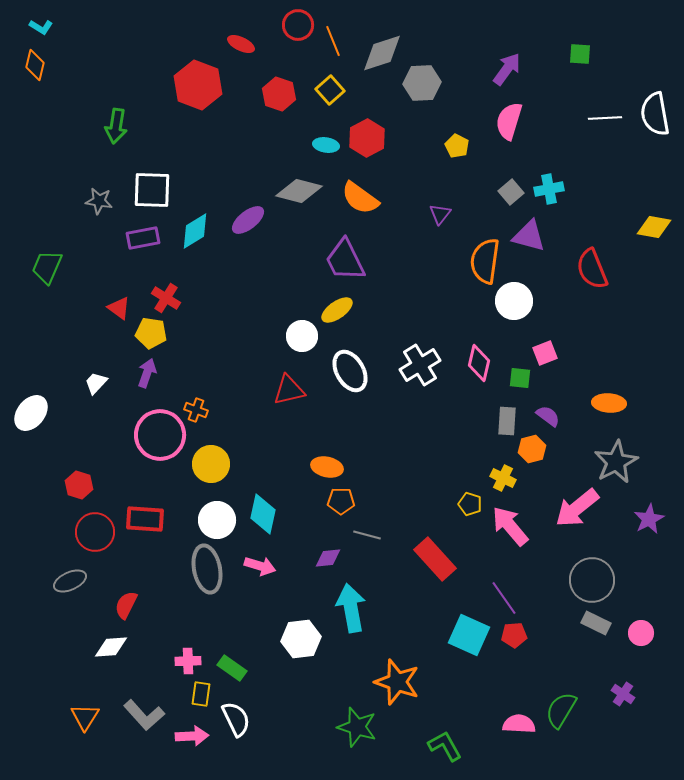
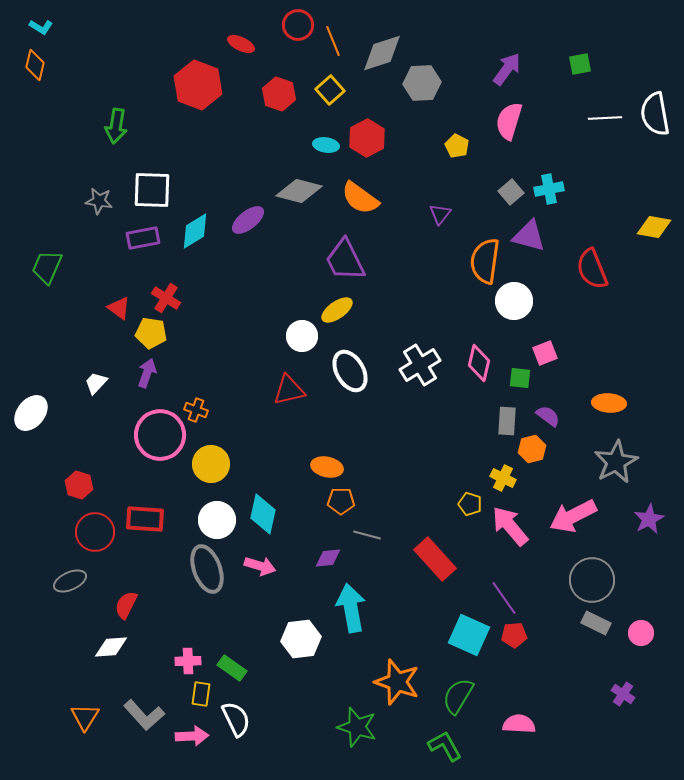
green square at (580, 54): moved 10 px down; rotated 15 degrees counterclockwise
pink arrow at (577, 508): moved 4 px left, 8 px down; rotated 12 degrees clockwise
gray ellipse at (207, 569): rotated 9 degrees counterclockwise
green semicircle at (561, 710): moved 103 px left, 14 px up
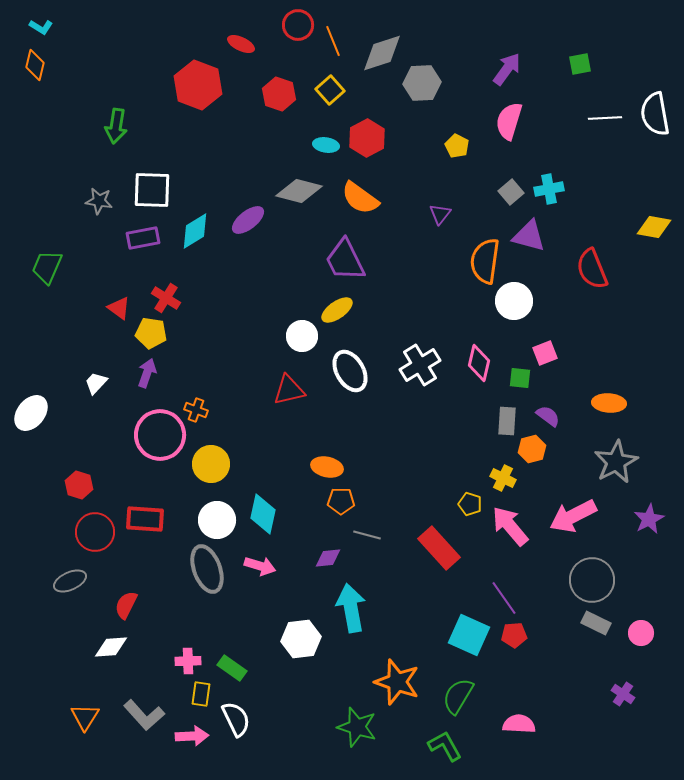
red rectangle at (435, 559): moved 4 px right, 11 px up
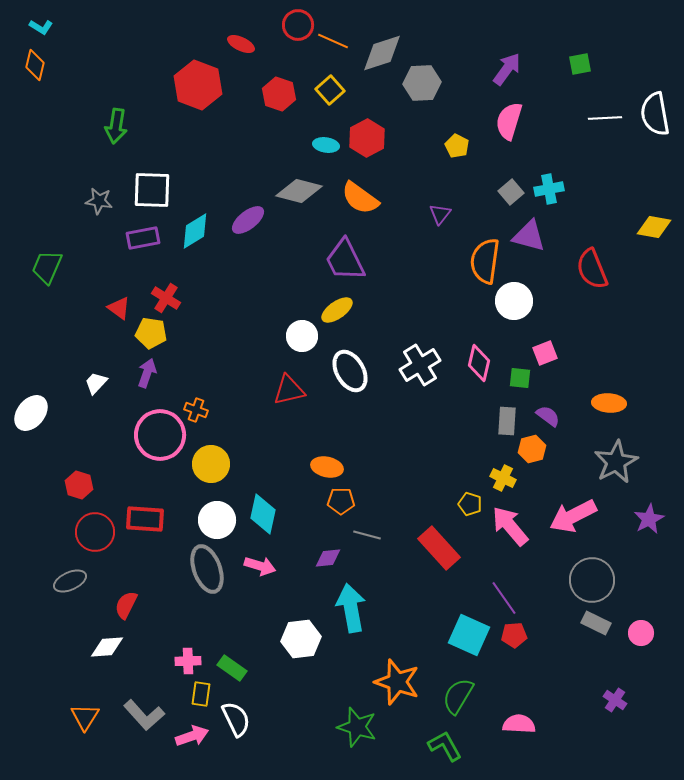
orange line at (333, 41): rotated 44 degrees counterclockwise
white diamond at (111, 647): moved 4 px left
purple cross at (623, 694): moved 8 px left, 6 px down
pink arrow at (192, 736): rotated 16 degrees counterclockwise
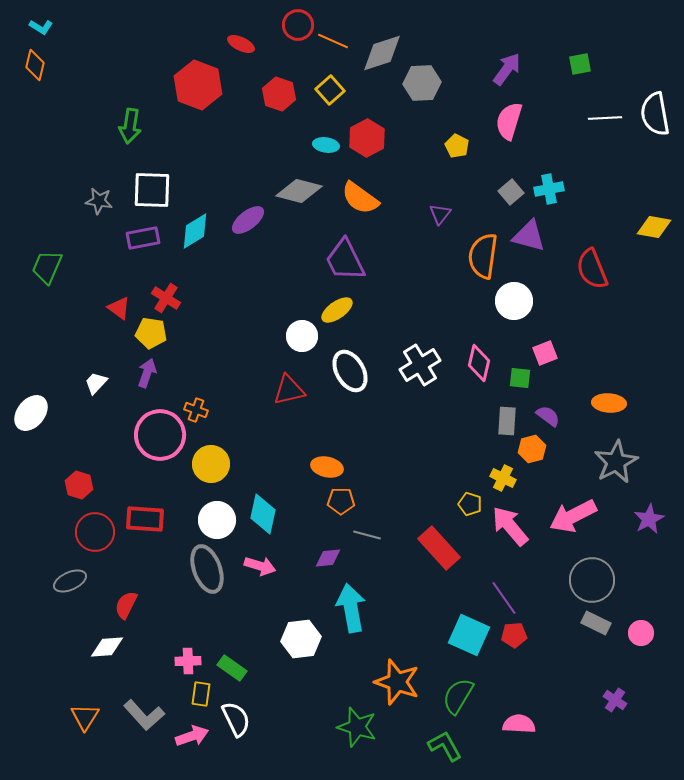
green arrow at (116, 126): moved 14 px right
orange semicircle at (485, 261): moved 2 px left, 5 px up
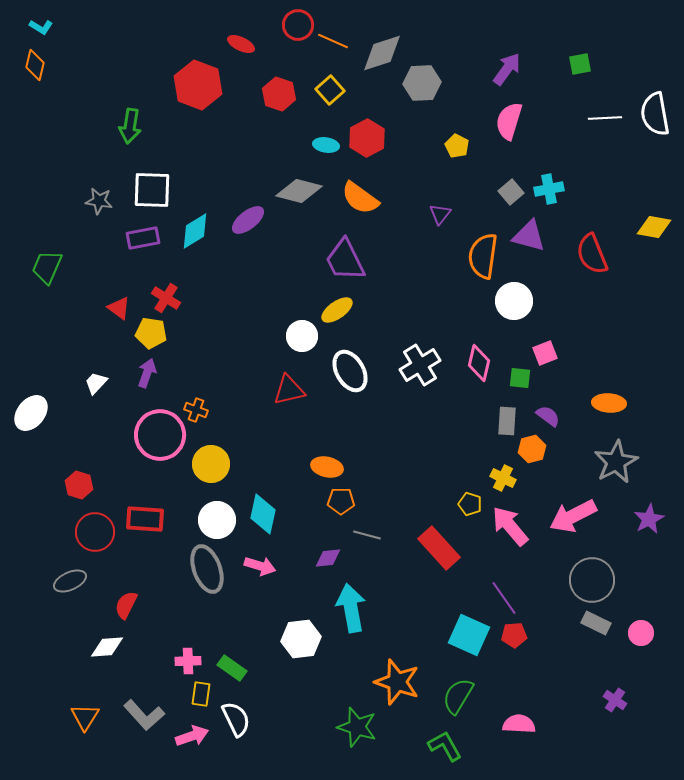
red semicircle at (592, 269): moved 15 px up
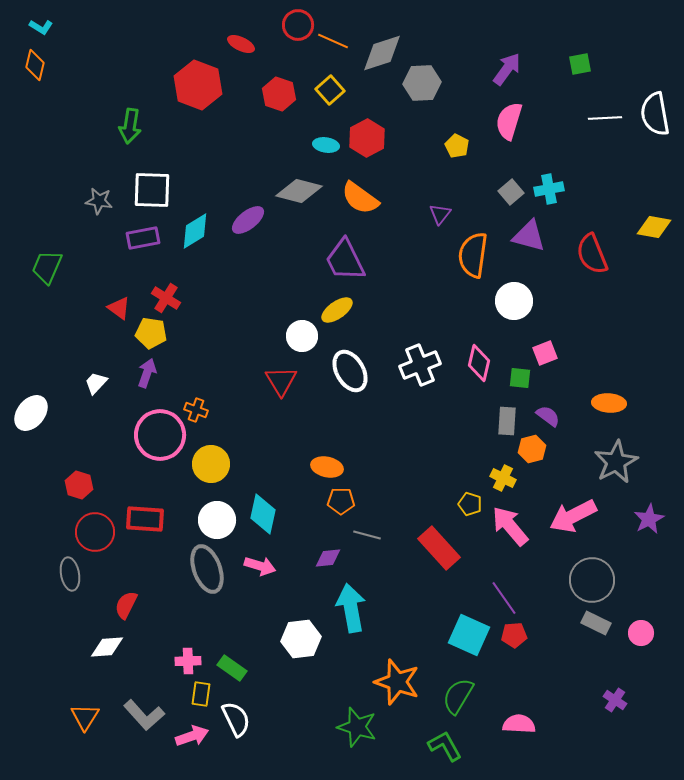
orange semicircle at (483, 256): moved 10 px left, 1 px up
white cross at (420, 365): rotated 9 degrees clockwise
red triangle at (289, 390): moved 8 px left, 9 px up; rotated 48 degrees counterclockwise
gray ellipse at (70, 581): moved 7 px up; rotated 76 degrees counterclockwise
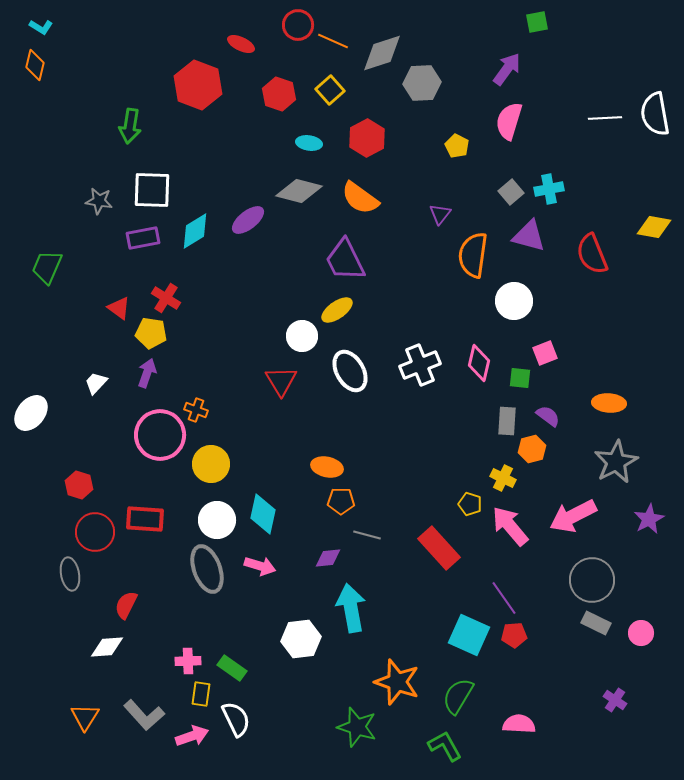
green square at (580, 64): moved 43 px left, 42 px up
cyan ellipse at (326, 145): moved 17 px left, 2 px up
